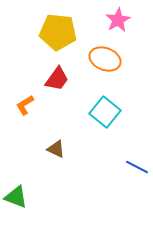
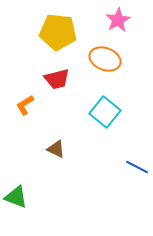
red trapezoid: rotated 40 degrees clockwise
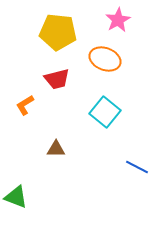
brown triangle: rotated 24 degrees counterclockwise
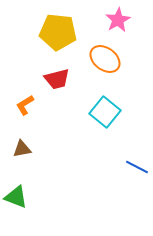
orange ellipse: rotated 16 degrees clockwise
brown triangle: moved 34 px left; rotated 12 degrees counterclockwise
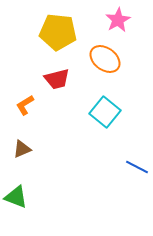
brown triangle: rotated 12 degrees counterclockwise
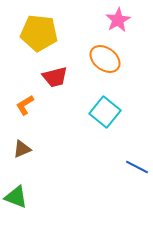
yellow pentagon: moved 19 px left, 1 px down
red trapezoid: moved 2 px left, 2 px up
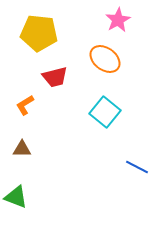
brown triangle: rotated 24 degrees clockwise
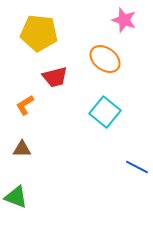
pink star: moved 6 px right; rotated 25 degrees counterclockwise
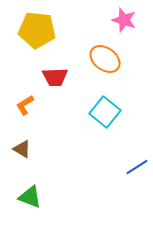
yellow pentagon: moved 2 px left, 3 px up
red trapezoid: rotated 12 degrees clockwise
brown triangle: rotated 30 degrees clockwise
blue line: rotated 60 degrees counterclockwise
green triangle: moved 14 px right
